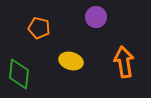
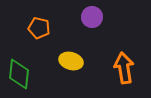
purple circle: moved 4 px left
orange arrow: moved 6 px down
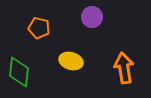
green diamond: moved 2 px up
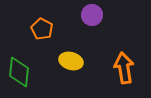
purple circle: moved 2 px up
orange pentagon: moved 3 px right, 1 px down; rotated 15 degrees clockwise
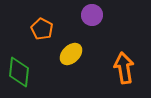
yellow ellipse: moved 7 px up; rotated 60 degrees counterclockwise
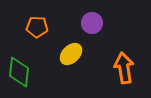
purple circle: moved 8 px down
orange pentagon: moved 5 px left, 2 px up; rotated 25 degrees counterclockwise
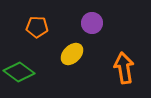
yellow ellipse: moved 1 px right
green diamond: rotated 60 degrees counterclockwise
